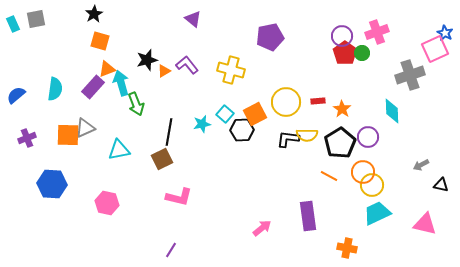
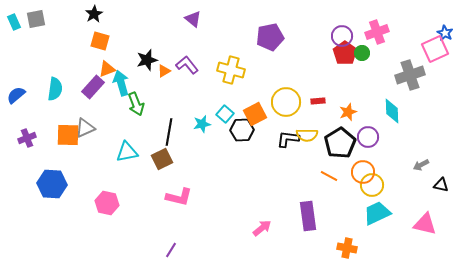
cyan rectangle at (13, 24): moved 1 px right, 2 px up
orange star at (342, 109): moved 6 px right, 3 px down; rotated 18 degrees clockwise
cyan triangle at (119, 150): moved 8 px right, 2 px down
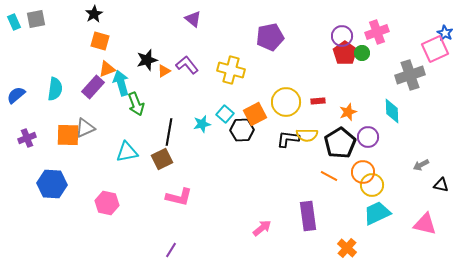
orange cross at (347, 248): rotated 30 degrees clockwise
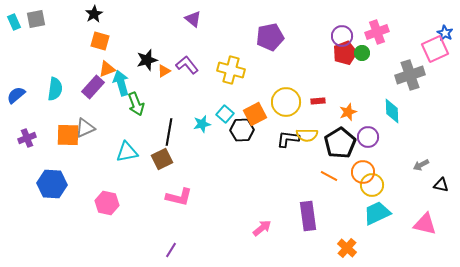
red pentagon at (345, 53): rotated 15 degrees clockwise
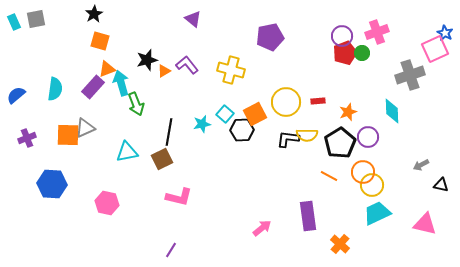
orange cross at (347, 248): moved 7 px left, 4 px up
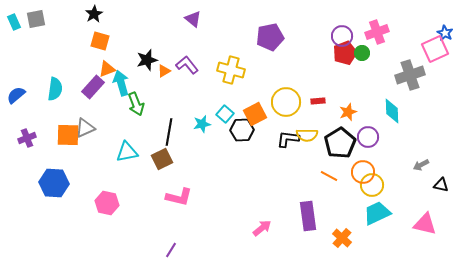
blue hexagon at (52, 184): moved 2 px right, 1 px up
orange cross at (340, 244): moved 2 px right, 6 px up
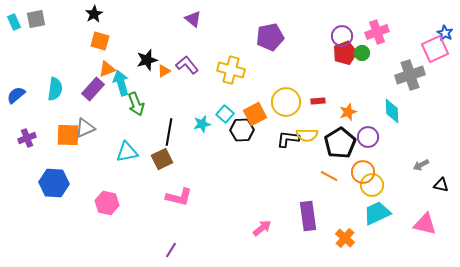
purple rectangle at (93, 87): moved 2 px down
orange cross at (342, 238): moved 3 px right
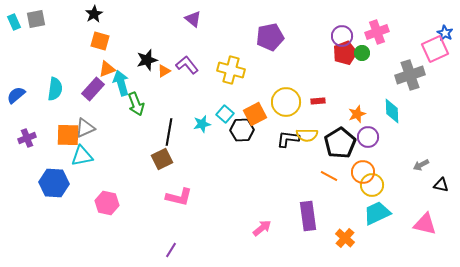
orange star at (348, 112): moved 9 px right, 2 px down
cyan triangle at (127, 152): moved 45 px left, 4 px down
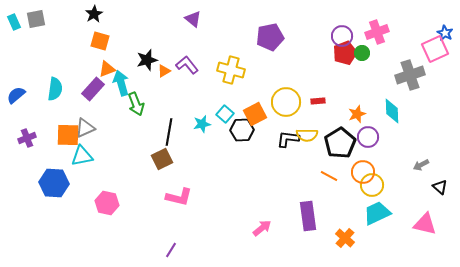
black triangle at (441, 185): moved 1 px left, 2 px down; rotated 28 degrees clockwise
